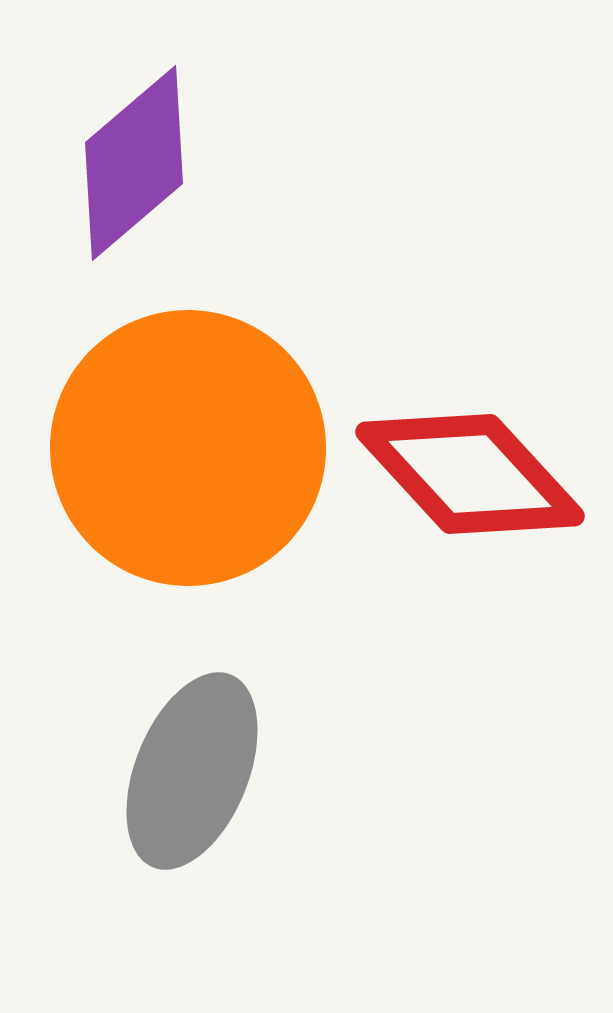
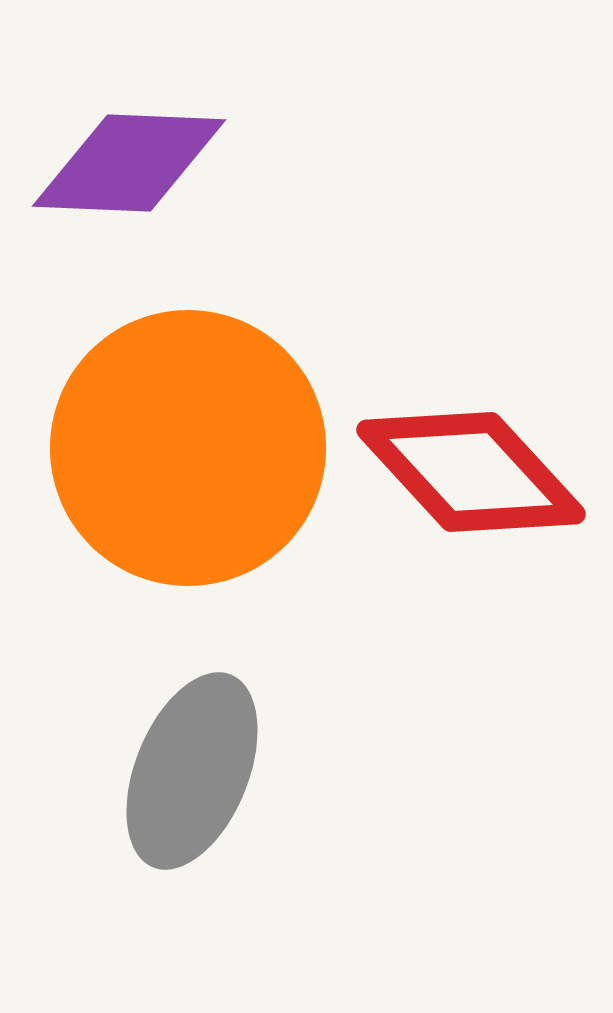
purple diamond: moved 5 px left; rotated 43 degrees clockwise
red diamond: moved 1 px right, 2 px up
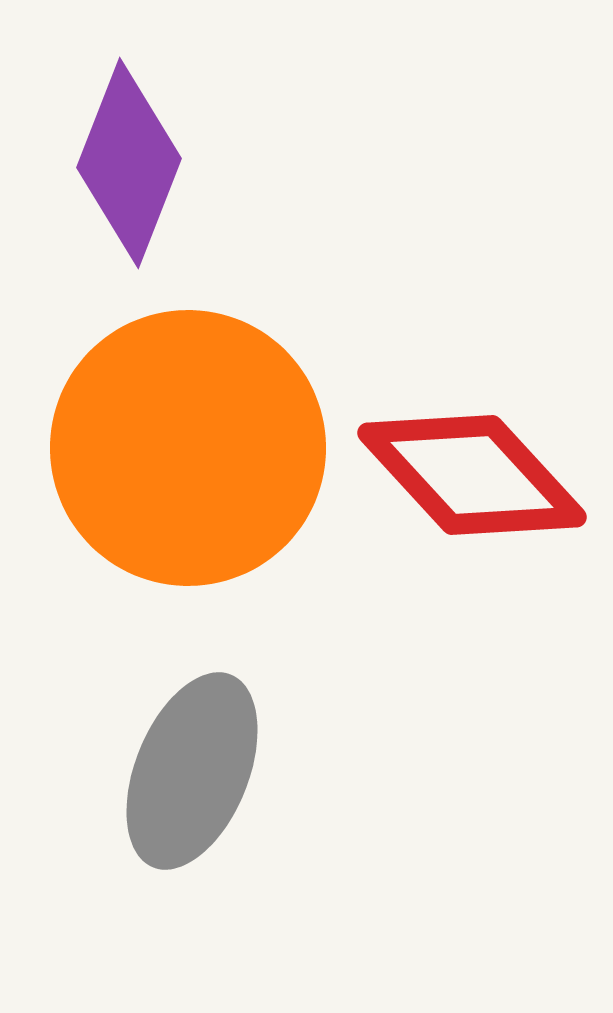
purple diamond: rotated 71 degrees counterclockwise
red diamond: moved 1 px right, 3 px down
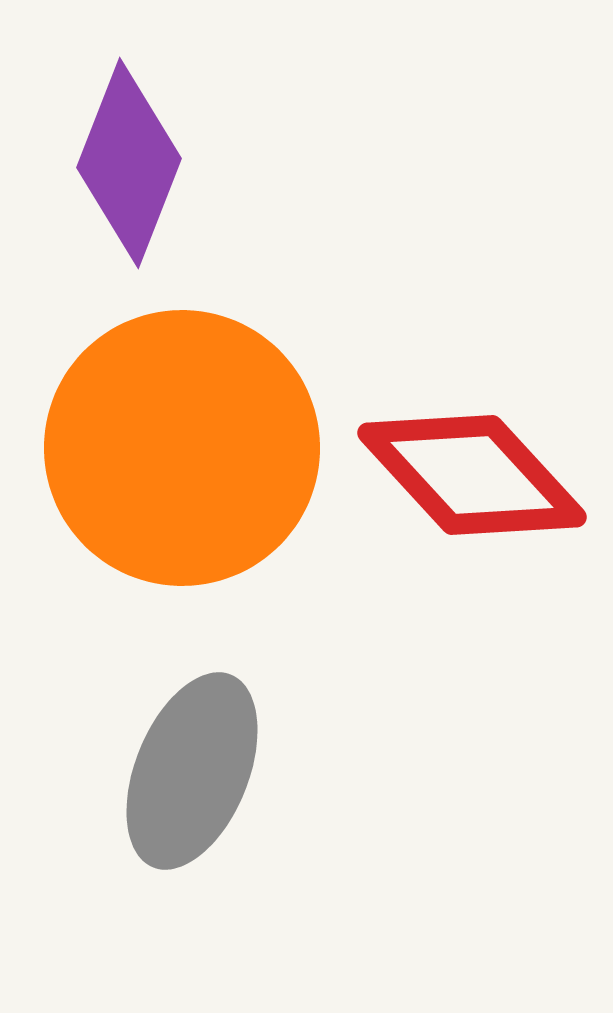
orange circle: moved 6 px left
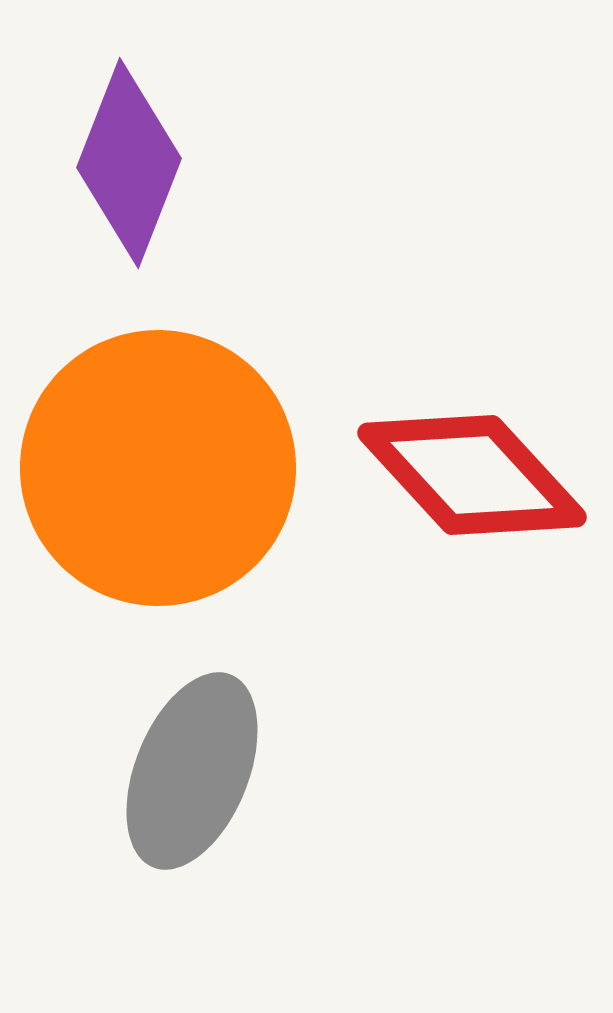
orange circle: moved 24 px left, 20 px down
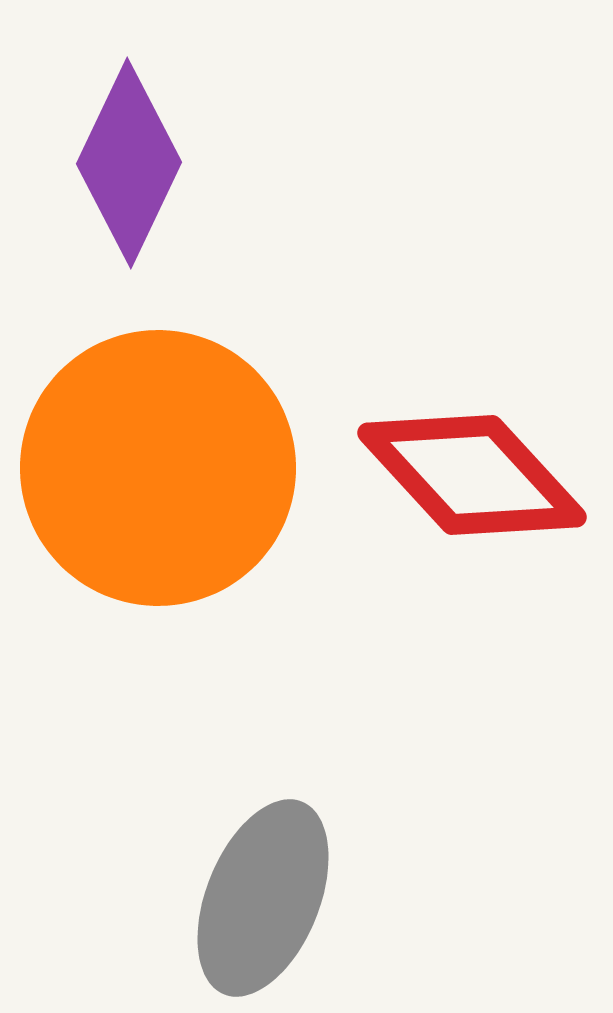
purple diamond: rotated 4 degrees clockwise
gray ellipse: moved 71 px right, 127 px down
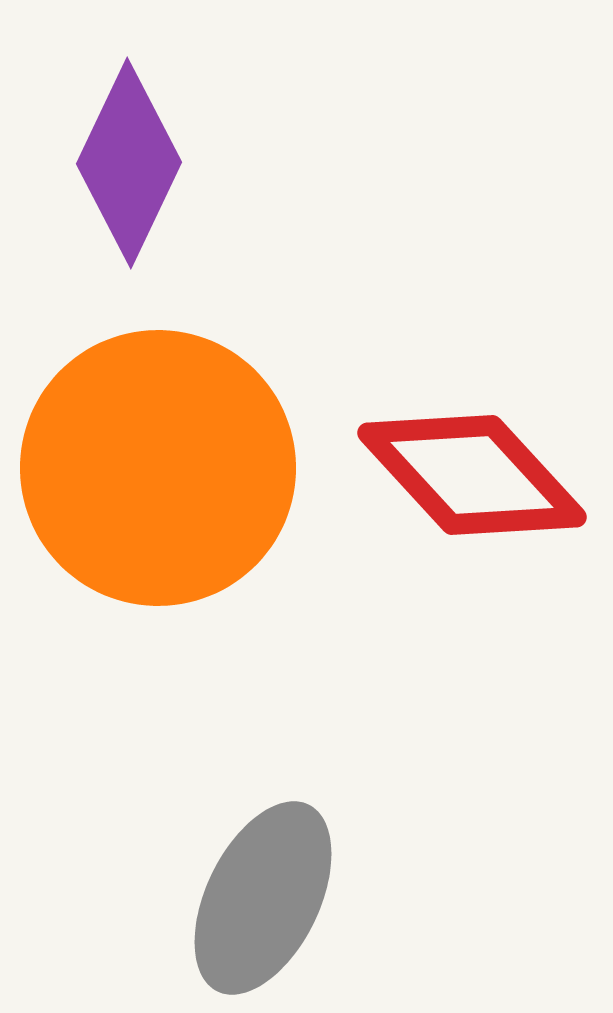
gray ellipse: rotated 4 degrees clockwise
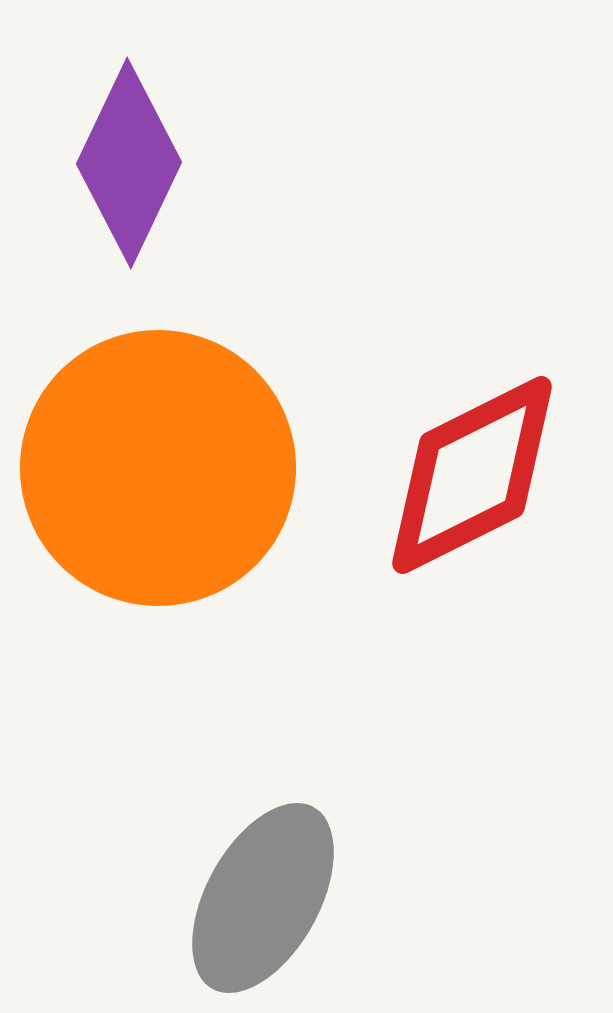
red diamond: rotated 74 degrees counterclockwise
gray ellipse: rotated 3 degrees clockwise
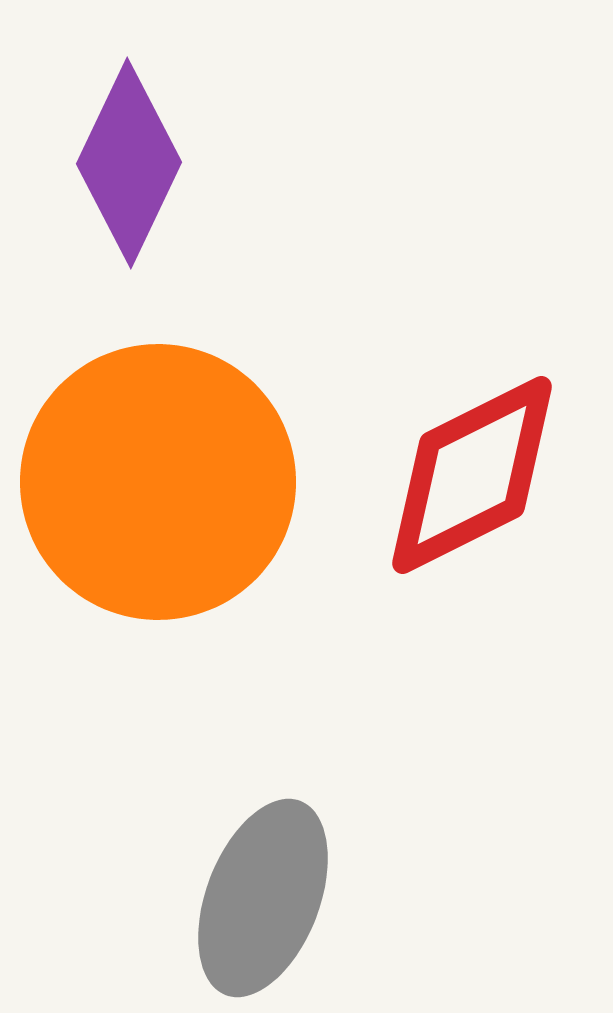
orange circle: moved 14 px down
gray ellipse: rotated 8 degrees counterclockwise
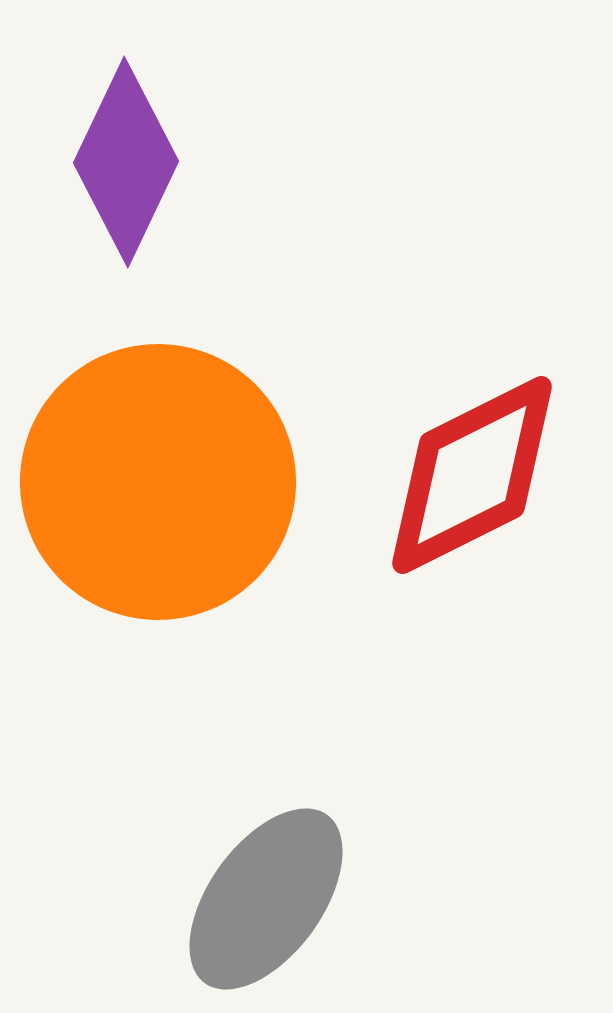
purple diamond: moved 3 px left, 1 px up
gray ellipse: moved 3 px right, 1 px down; rotated 15 degrees clockwise
